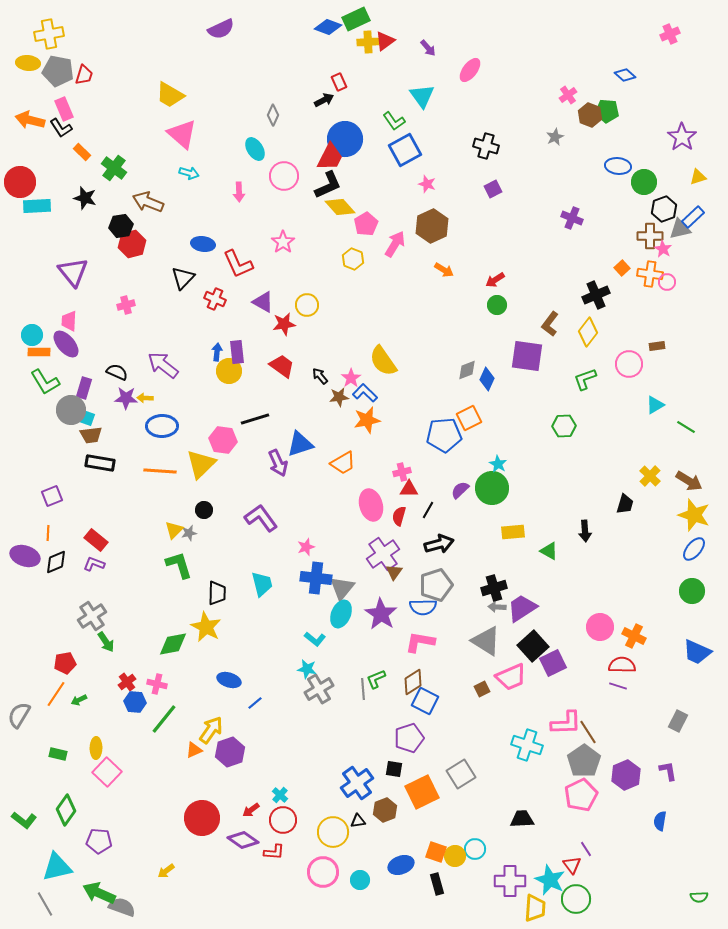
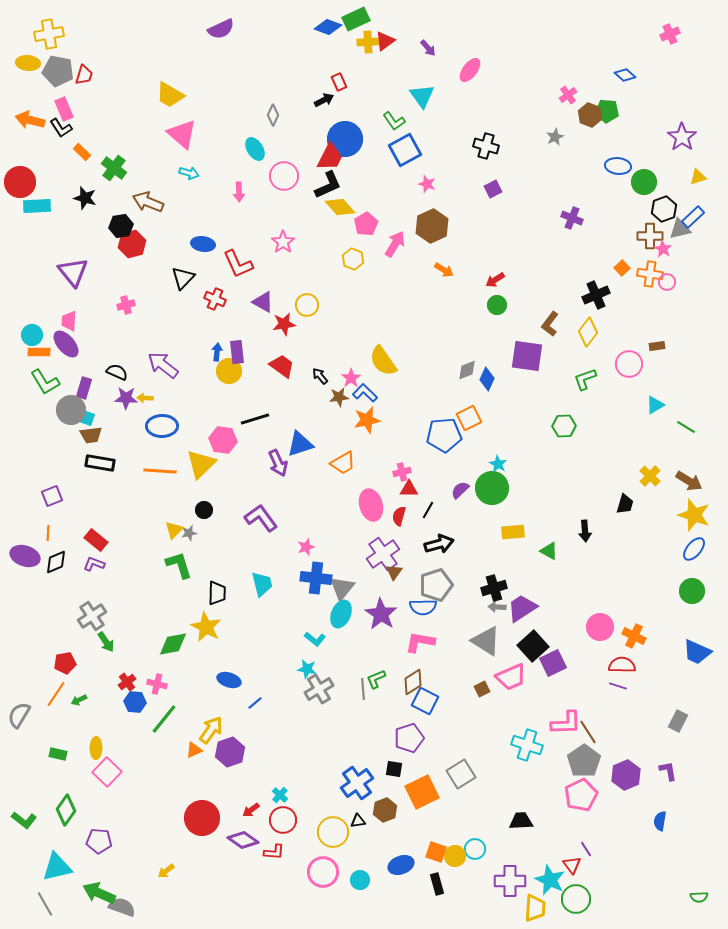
black trapezoid at (522, 819): moved 1 px left, 2 px down
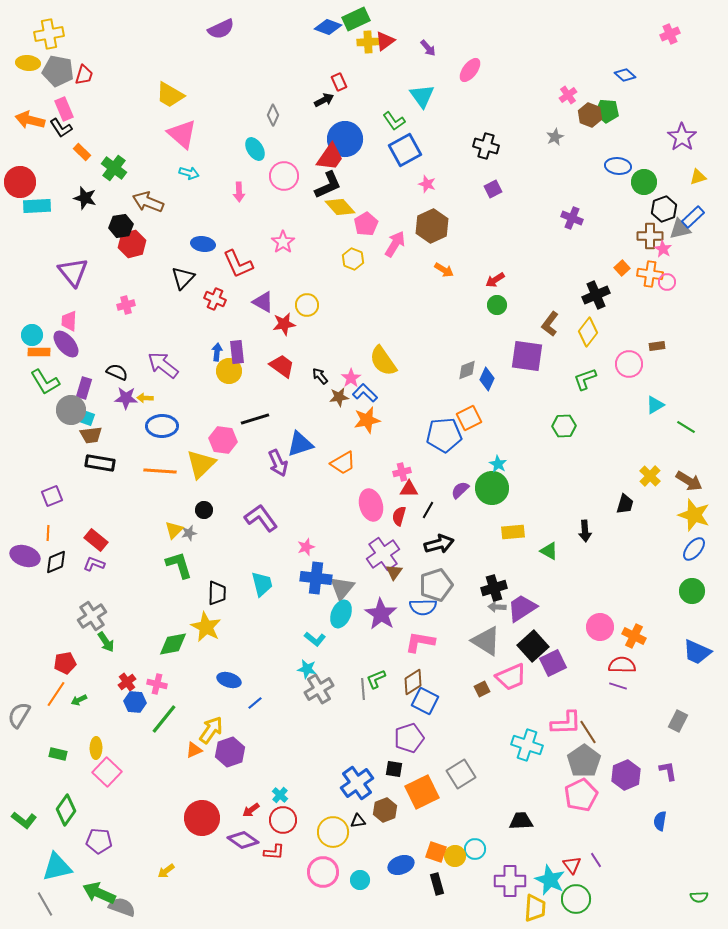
red trapezoid at (330, 157): rotated 8 degrees clockwise
purple line at (586, 849): moved 10 px right, 11 px down
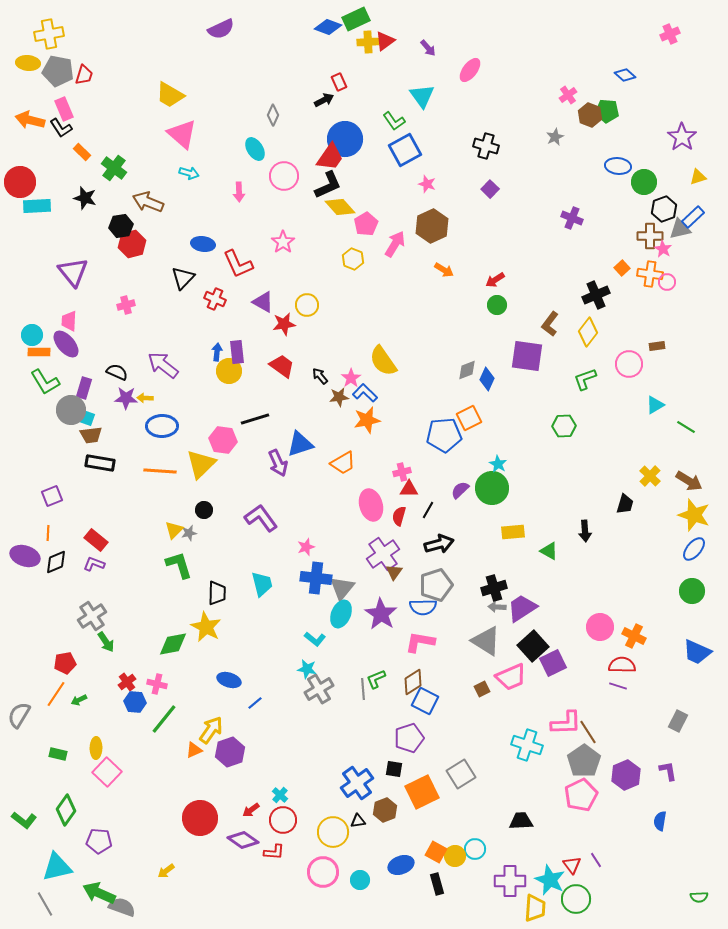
purple square at (493, 189): moved 3 px left; rotated 18 degrees counterclockwise
red circle at (202, 818): moved 2 px left
orange square at (436, 852): rotated 10 degrees clockwise
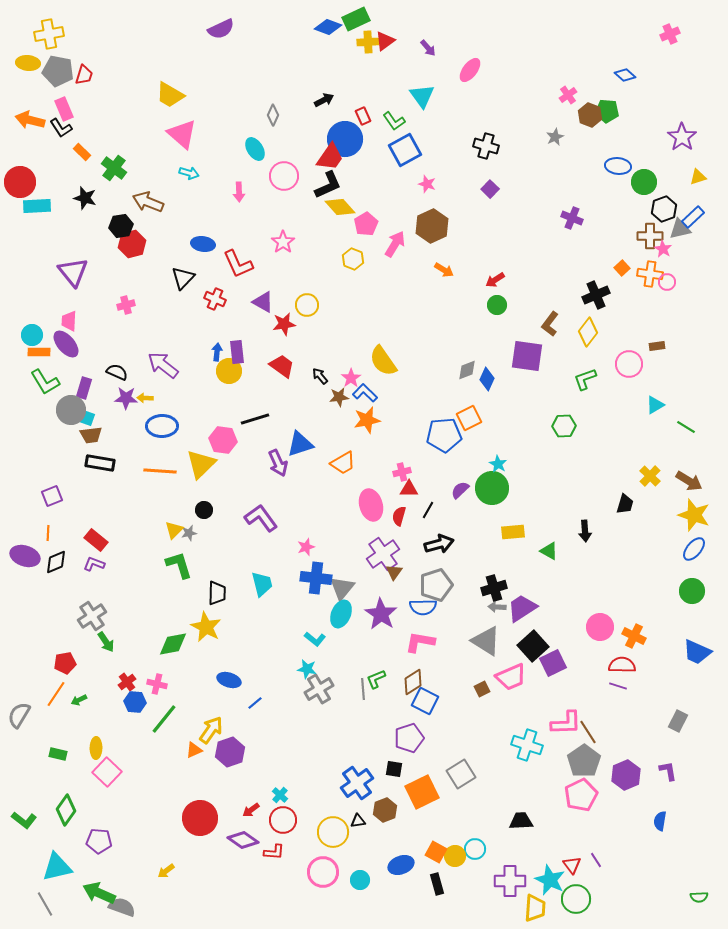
red rectangle at (339, 82): moved 24 px right, 34 px down
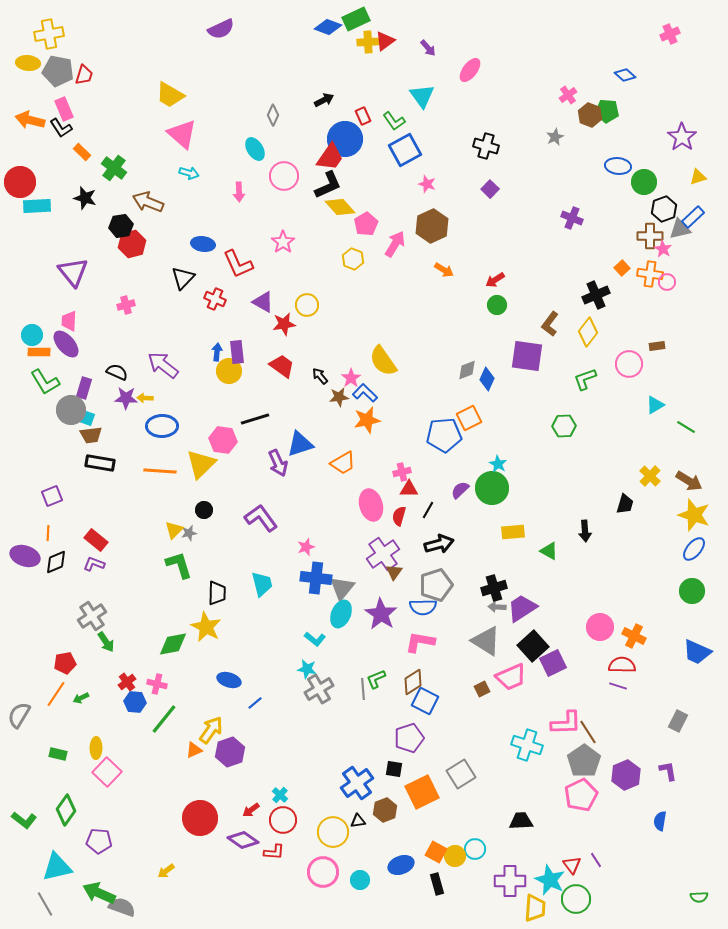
green arrow at (79, 700): moved 2 px right, 2 px up
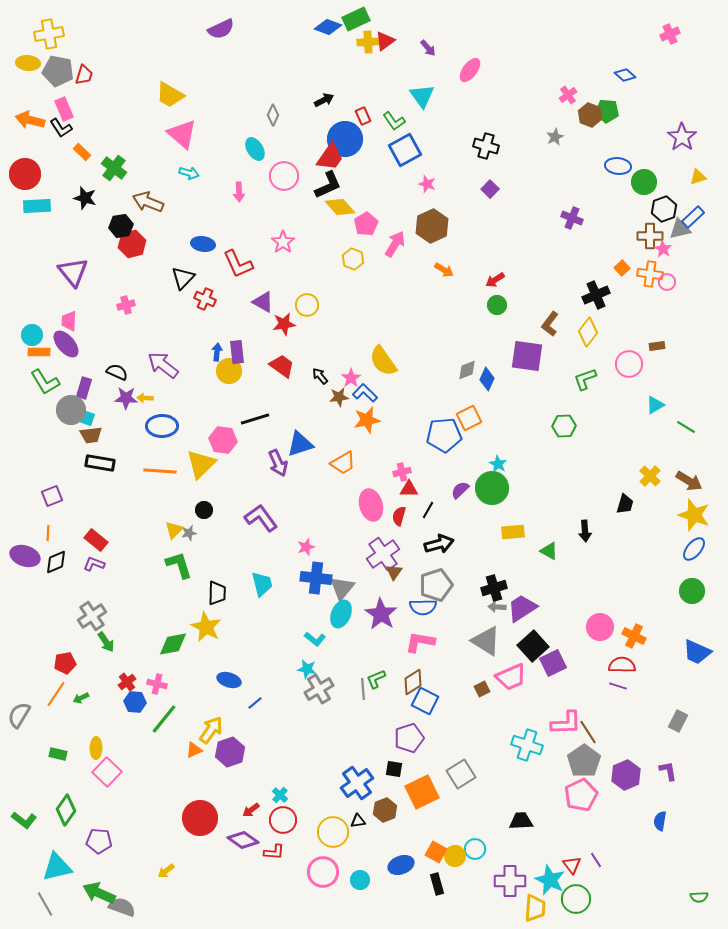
red circle at (20, 182): moved 5 px right, 8 px up
red cross at (215, 299): moved 10 px left
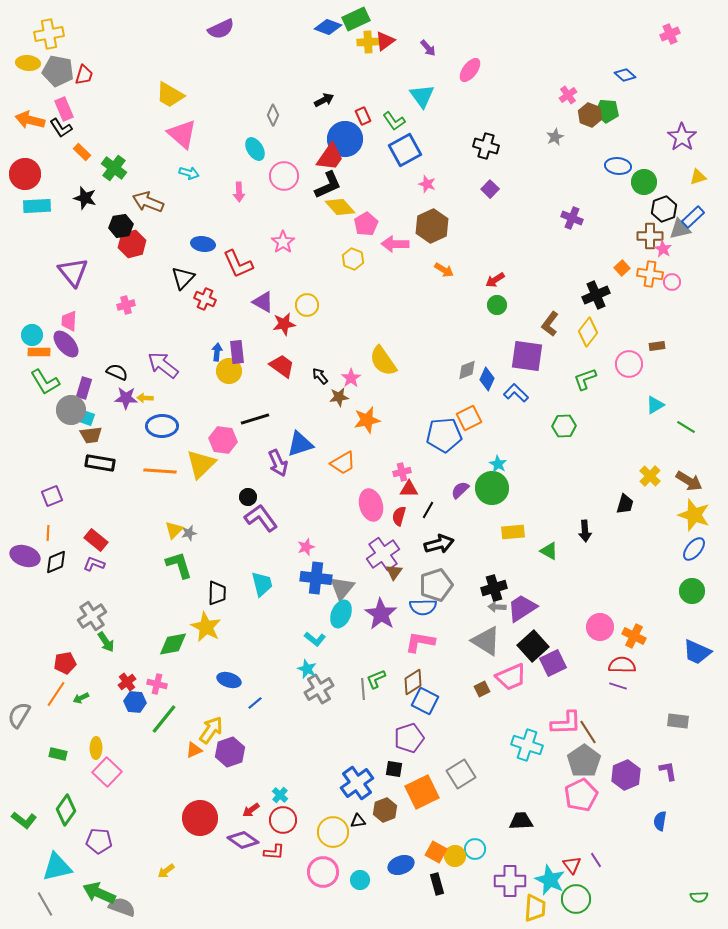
pink arrow at (395, 244): rotated 120 degrees counterclockwise
pink circle at (667, 282): moved 5 px right
blue L-shape at (365, 393): moved 151 px right
black circle at (204, 510): moved 44 px right, 13 px up
cyan star at (307, 669): rotated 12 degrees clockwise
gray rectangle at (678, 721): rotated 70 degrees clockwise
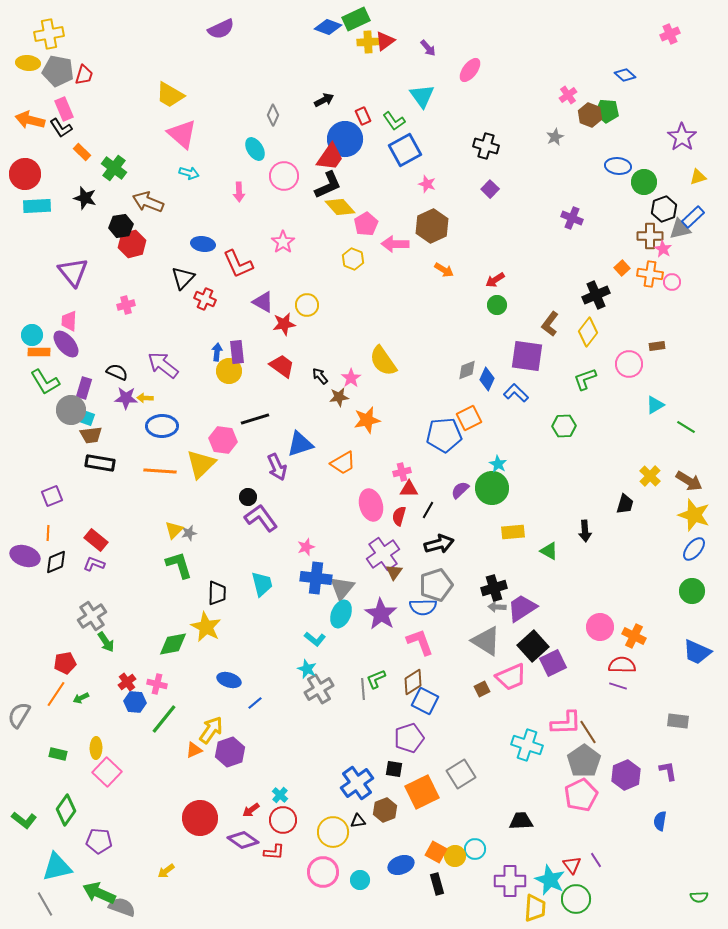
purple arrow at (278, 463): moved 1 px left, 4 px down
pink L-shape at (420, 642): rotated 60 degrees clockwise
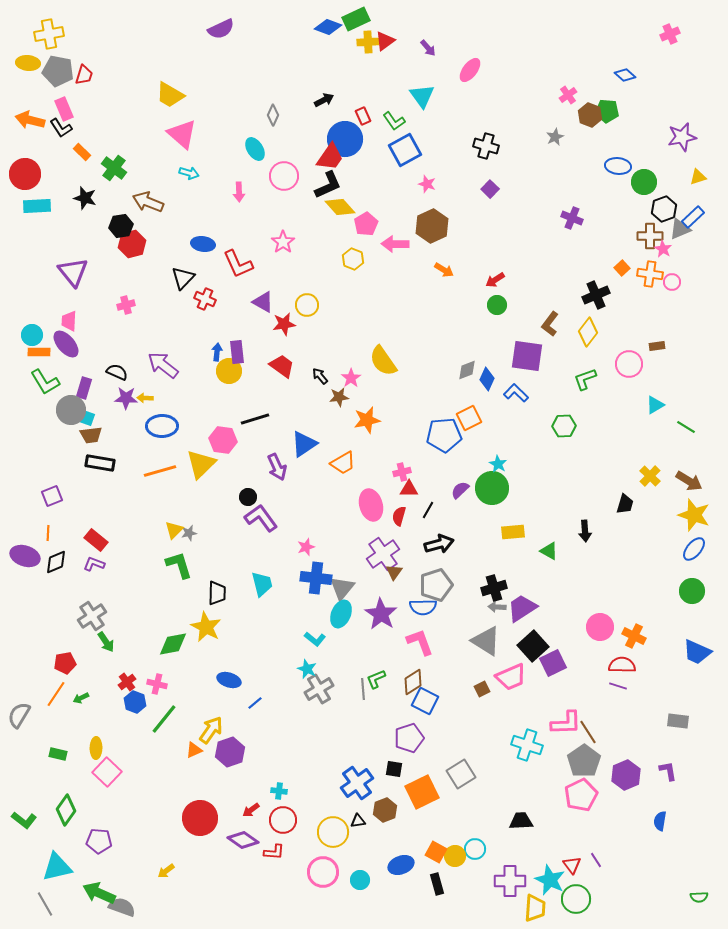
purple star at (682, 137): rotated 24 degrees clockwise
gray triangle at (680, 229): rotated 10 degrees counterclockwise
blue triangle at (300, 444): moved 4 px right; rotated 16 degrees counterclockwise
orange line at (160, 471): rotated 20 degrees counterclockwise
blue hexagon at (135, 702): rotated 15 degrees clockwise
cyan cross at (280, 795): moved 1 px left, 4 px up; rotated 35 degrees counterclockwise
